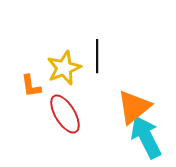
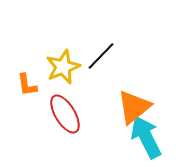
black line: moved 4 px right; rotated 44 degrees clockwise
yellow star: moved 1 px left, 1 px up
orange L-shape: moved 4 px left, 1 px up
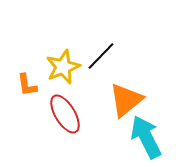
orange triangle: moved 8 px left, 7 px up
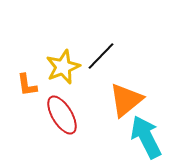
red ellipse: moved 3 px left, 1 px down
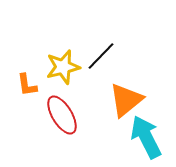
yellow star: rotated 8 degrees clockwise
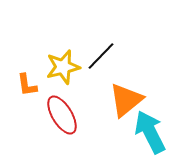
cyan arrow: moved 4 px right, 5 px up
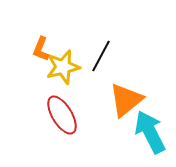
black line: rotated 16 degrees counterclockwise
orange L-shape: moved 14 px right, 36 px up; rotated 30 degrees clockwise
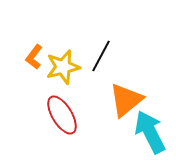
orange L-shape: moved 7 px left, 8 px down; rotated 15 degrees clockwise
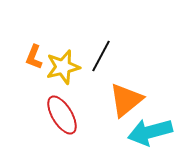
orange L-shape: rotated 15 degrees counterclockwise
cyan arrow: rotated 78 degrees counterclockwise
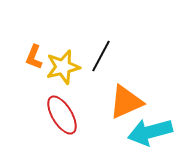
orange triangle: moved 2 px down; rotated 15 degrees clockwise
